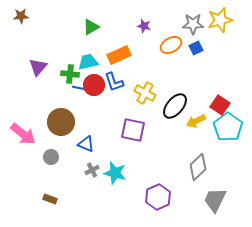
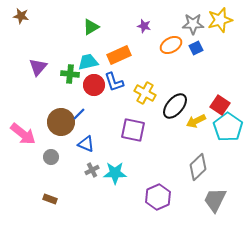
brown star: rotated 14 degrees clockwise
blue line: moved 26 px down; rotated 56 degrees counterclockwise
cyan star: rotated 15 degrees counterclockwise
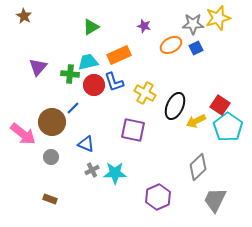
brown star: moved 3 px right; rotated 21 degrees clockwise
yellow star: moved 2 px left, 2 px up
black ellipse: rotated 16 degrees counterclockwise
blue line: moved 6 px left, 6 px up
brown circle: moved 9 px left
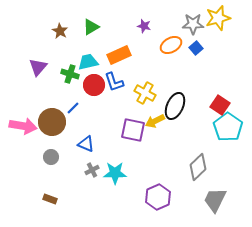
brown star: moved 36 px right, 15 px down
blue square: rotated 16 degrees counterclockwise
green cross: rotated 12 degrees clockwise
yellow arrow: moved 41 px left
pink arrow: moved 8 px up; rotated 28 degrees counterclockwise
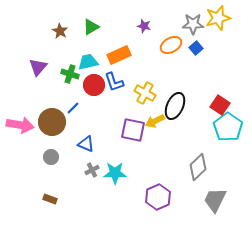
pink arrow: moved 3 px left, 1 px up
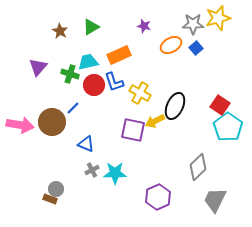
yellow cross: moved 5 px left
gray circle: moved 5 px right, 32 px down
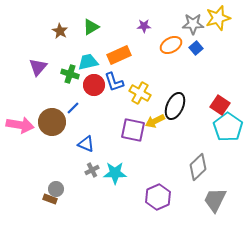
purple star: rotated 16 degrees counterclockwise
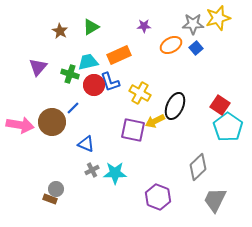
blue L-shape: moved 4 px left
purple hexagon: rotated 15 degrees counterclockwise
